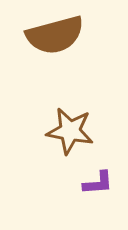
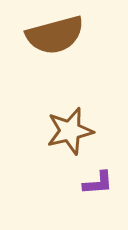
brown star: rotated 24 degrees counterclockwise
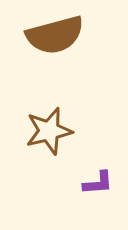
brown star: moved 21 px left
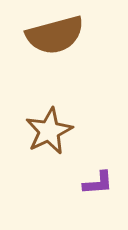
brown star: rotated 12 degrees counterclockwise
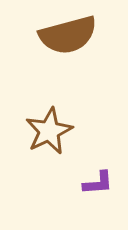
brown semicircle: moved 13 px right
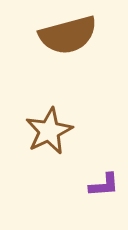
purple L-shape: moved 6 px right, 2 px down
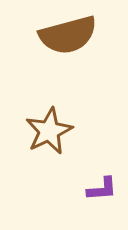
purple L-shape: moved 2 px left, 4 px down
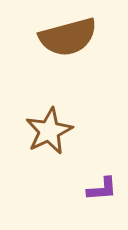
brown semicircle: moved 2 px down
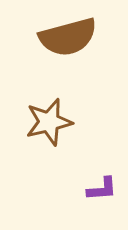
brown star: moved 9 px up; rotated 12 degrees clockwise
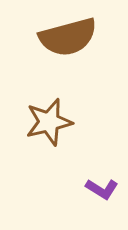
purple L-shape: rotated 36 degrees clockwise
